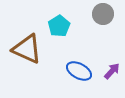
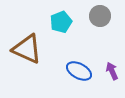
gray circle: moved 3 px left, 2 px down
cyan pentagon: moved 2 px right, 4 px up; rotated 10 degrees clockwise
purple arrow: rotated 66 degrees counterclockwise
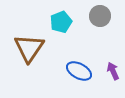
brown triangle: moved 2 px right, 1 px up; rotated 40 degrees clockwise
purple arrow: moved 1 px right
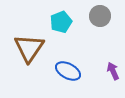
blue ellipse: moved 11 px left
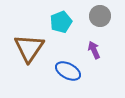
purple arrow: moved 19 px left, 21 px up
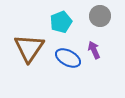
blue ellipse: moved 13 px up
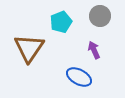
blue ellipse: moved 11 px right, 19 px down
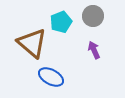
gray circle: moved 7 px left
brown triangle: moved 3 px right, 5 px up; rotated 24 degrees counterclockwise
blue ellipse: moved 28 px left
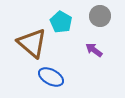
gray circle: moved 7 px right
cyan pentagon: rotated 20 degrees counterclockwise
purple arrow: rotated 30 degrees counterclockwise
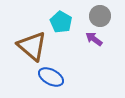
brown triangle: moved 3 px down
purple arrow: moved 11 px up
